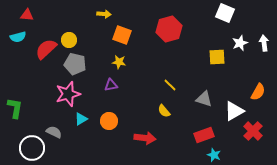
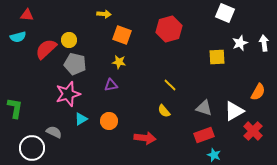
gray triangle: moved 9 px down
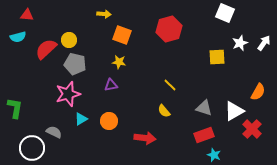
white arrow: rotated 42 degrees clockwise
red cross: moved 1 px left, 2 px up
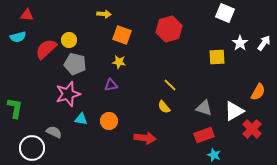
white star: rotated 14 degrees counterclockwise
yellow semicircle: moved 4 px up
cyan triangle: rotated 40 degrees clockwise
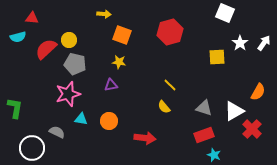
red triangle: moved 5 px right, 3 px down
red hexagon: moved 1 px right, 3 px down
gray semicircle: moved 3 px right
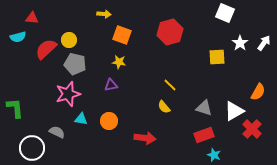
green L-shape: rotated 15 degrees counterclockwise
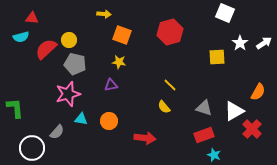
cyan semicircle: moved 3 px right
white arrow: rotated 21 degrees clockwise
gray semicircle: rotated 105 degrees clockwise
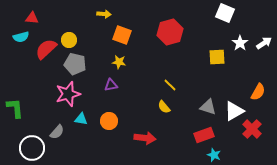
gray triangle: moved 4 px right, 1 px up
